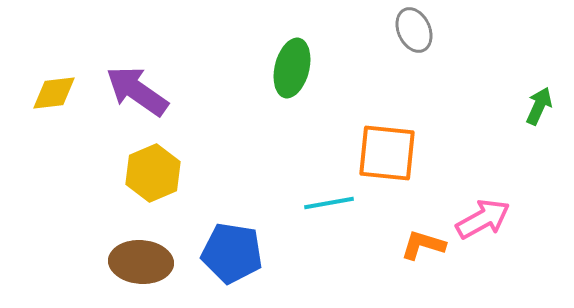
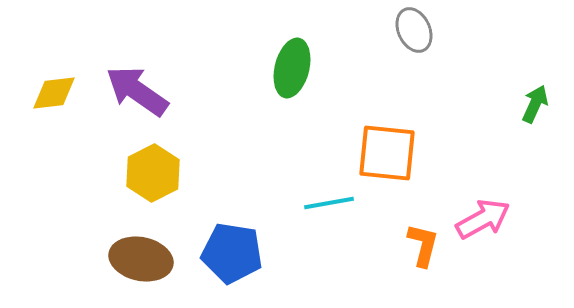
green arrow: moved 4 px left, 2 px up
yellow hexagon: rotated 4 degrees counterclockwise
orange L-shape: rotated 87 degrees clockwise
brown ellipse: moved 3 px up; rotated 8 degrees clockwise
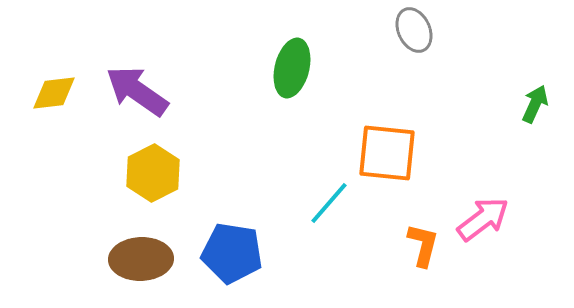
cyan line: rotated 39 degrees counterclockwise
pink arrow: rotated 8 degrees counterclockwise
brown ellipse: rotated 14 degrees counterclockwise
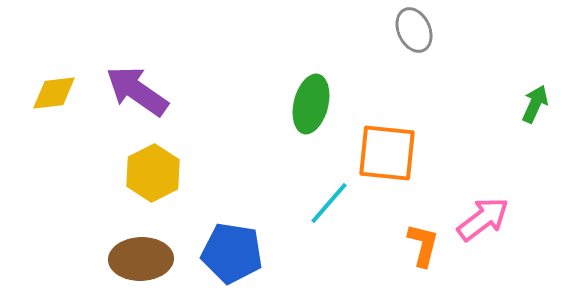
green ellipse: moved 19 px right, 36 px down
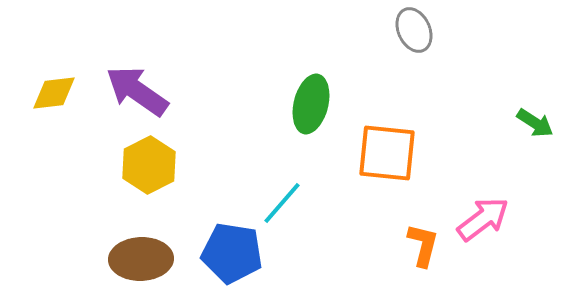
green arrow: moved 19 px down; rotated 99 degrees clockwise
yellow hexagon: moved 4 px left, 8 px up
cyan line: moved 47 px left
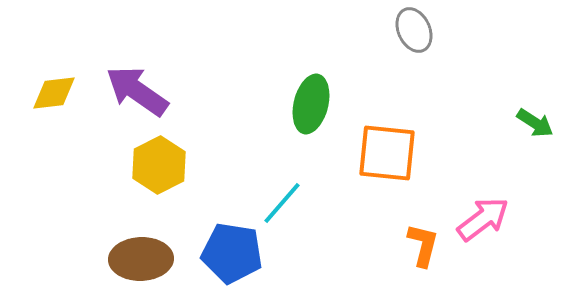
yellow hexagon: moved 10 px right
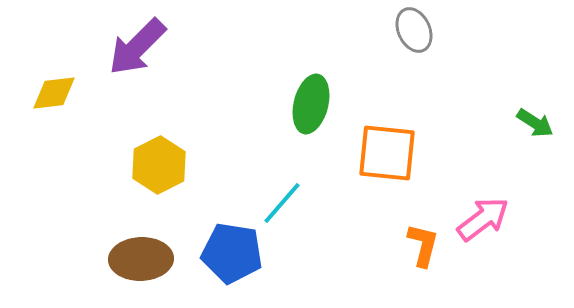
purple arrow: moved 44 px up; rotated 80 degrees counterclockwise
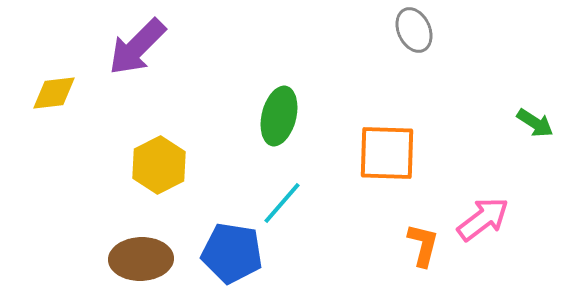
green ellipse: moved 32 px left, 12 px down
orange square: rotated 4 degrees counterclockwise
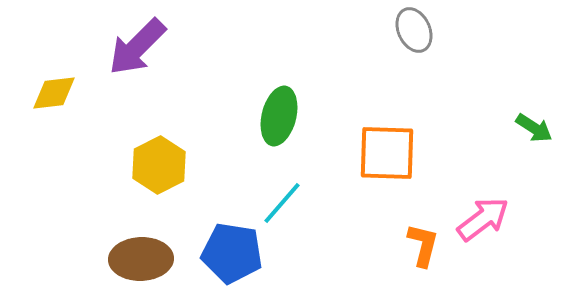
green arrow: moved 1 px left, 5 px down
